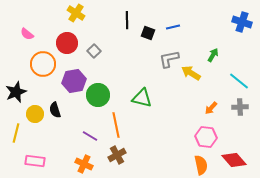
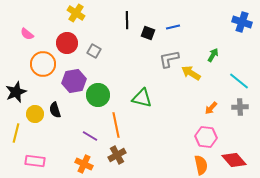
gray square: rotated 16 degrees counterclockwise
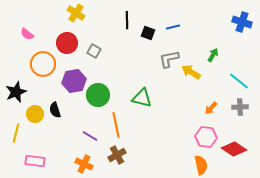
yellow arrow: moved 1 px up
red diamond: moved 11 px up; rotated 15 degrees counterclockwise
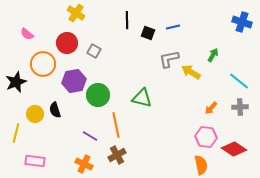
black star: moved 10 px up
